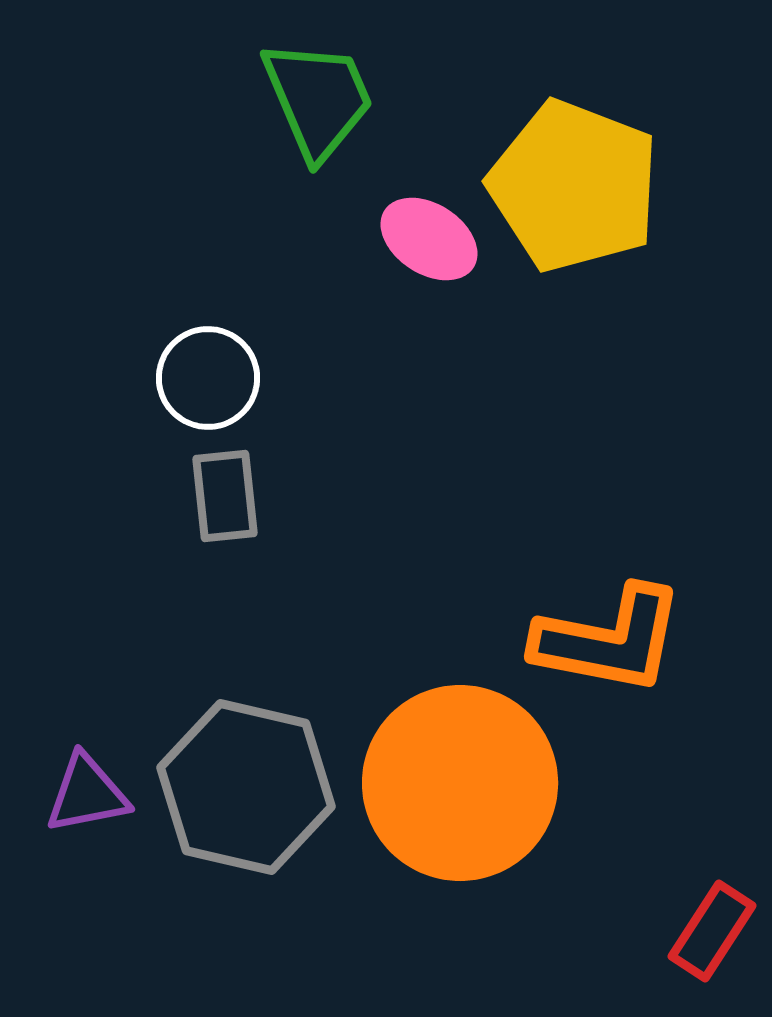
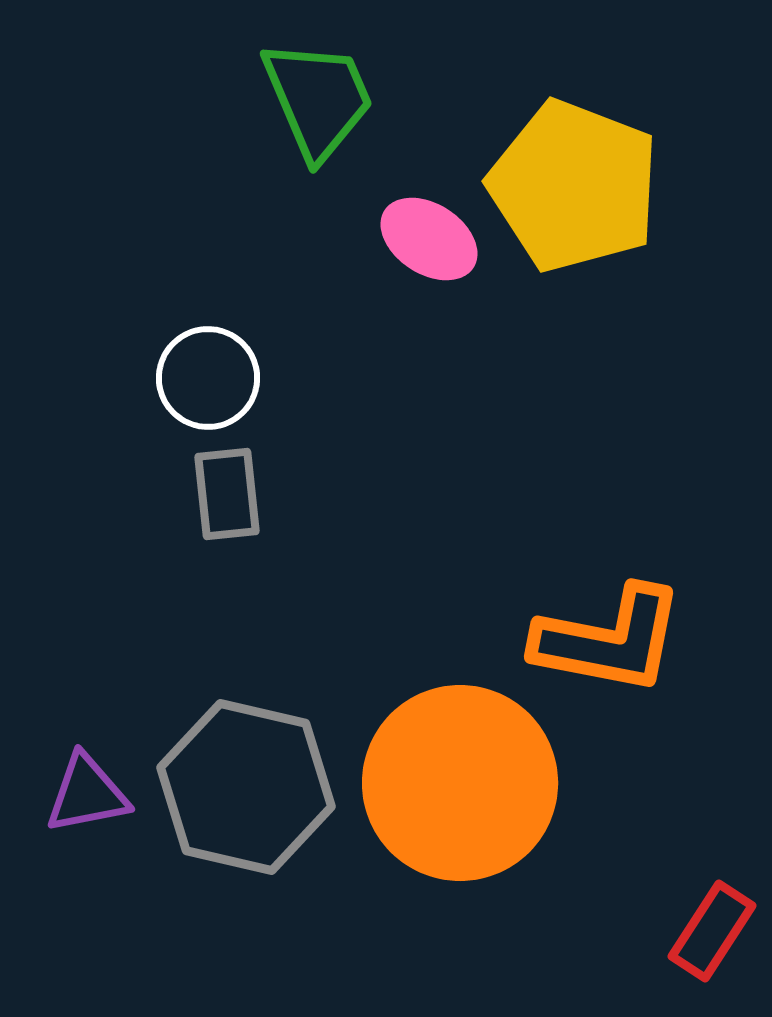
gray rectangle: moved 2 px right, 2 px up
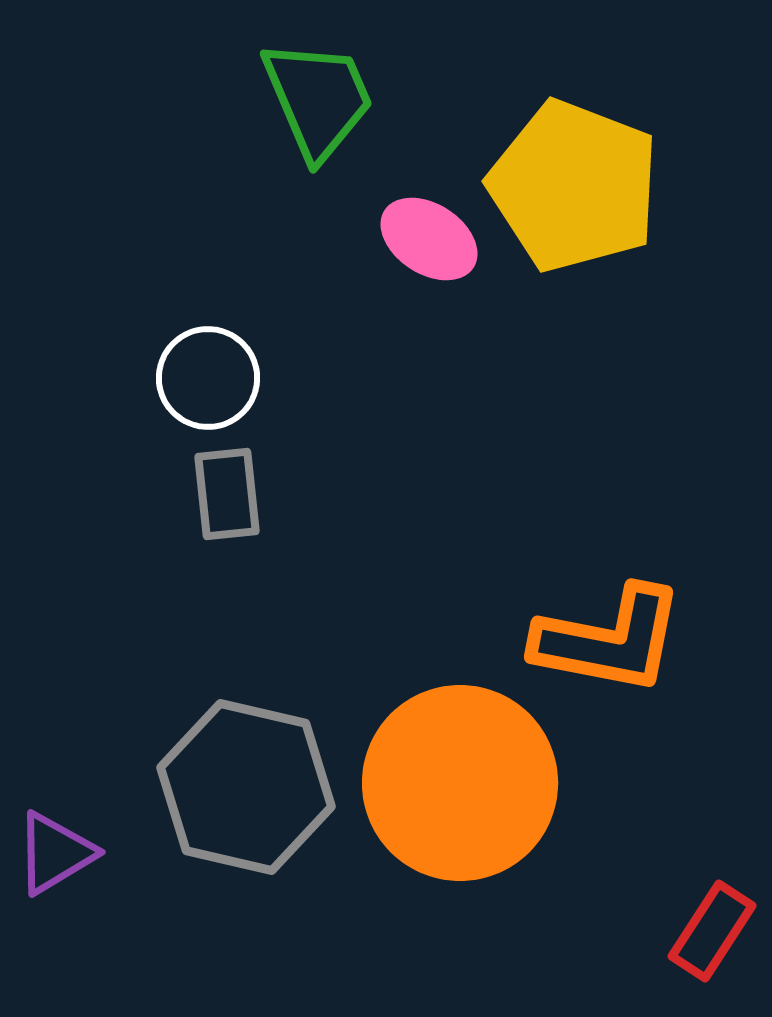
purple triangle: moved 32 px left, 59 px down; rotated 20 degrees counterclockwise
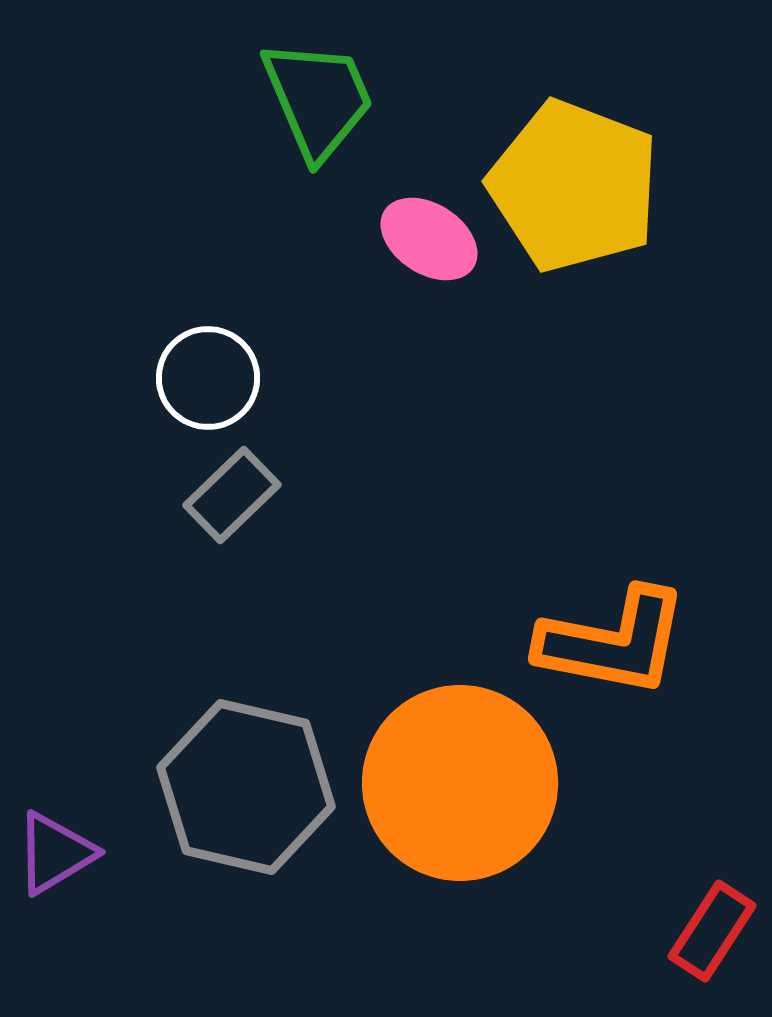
gray rectangle: moved 5 px right, 1 px down; rotated 52 degrees clockwise
orange L-shape: moved 4 px right, 2 px down
